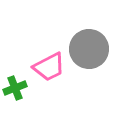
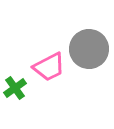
green cross: rotated 15 degrees counterclockwise
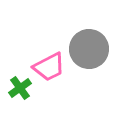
green cross: moved 5 px right
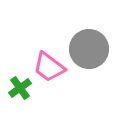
pink trapezoid: rotated 64 degrees clockwise
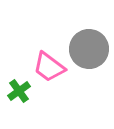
green cross: moved 1 px left, 3 px down
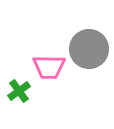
pink trapezoid: rotated 36 degrees counterclockwise
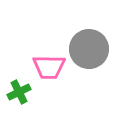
green cross: moved 1 px down; rotated 10 degrees clockwise
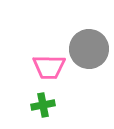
green cross: moved 24 px right, 13 px down; rotated 15 degrees clockwise
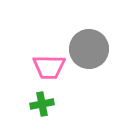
green cross: moved 1 px left, 1 px up
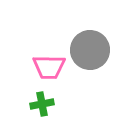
gray circle: moved 1 px right, 1 px down
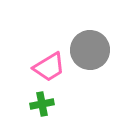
pink trapezoid: rotated 32 degrees counterclockwise
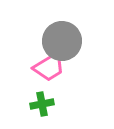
gray circle: moved 28 px left, 9 px up
